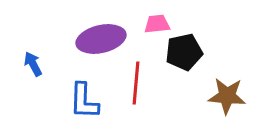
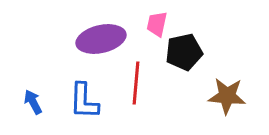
pink trapezoid: rotated 72 degrees counterclockwise
blue arrow: moved 38 px down
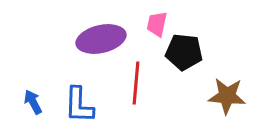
black pentagon: rotated 18 degrees clockwise
blue L-shape: moved 5 px left, 4 px down
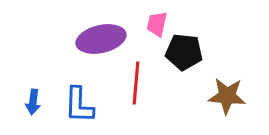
blue arrow: rotated 145 degrees counterclockwise
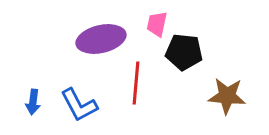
blue L-shape: rotated 30 degrees counterclockwise
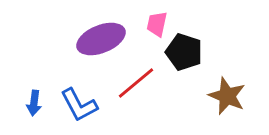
purple ellipse: rotated 9 degrees counterclockwise
black pentagon: rotated 12 degrees clockwise
red line: rotated 45 degrees clockwise
brown star: rotated 18 degrees clockwise
blue arrow: moved 1 px right, 1 px down
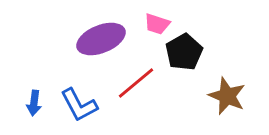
pink trapezoid: rotated 84 degrees counterclockwise
black pentagon: rotated 24 degrees clockwise
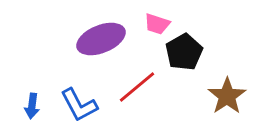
red line: moved 1 px right, 4 px down
brown star: rotated 15 degrees clockwise
blue arrow: moved 2 px left, 3 px down
